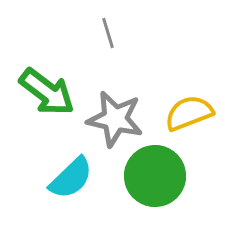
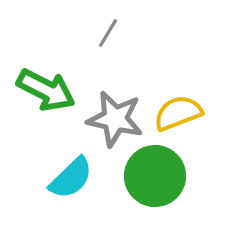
gray line: rotated 48 degrees clockwise
green arrow: moved 1 px left, 2 px up; rotated 10 degrees counterclockwise
yellow semicircle: moved 11 px left
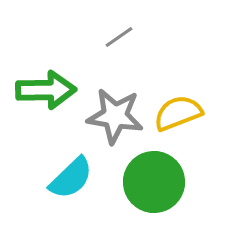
gray line: moved 11 px right, 4 px down; rotated 24 degrees clockwise
green arrow: rotated 28 degrees counterclockwise
gray star: moved 3 px up; rotated 4 degrees counterclockwise
green circle: moved 1 px left, 6 px down
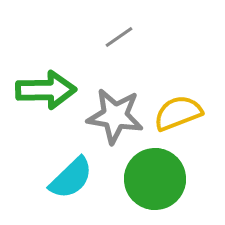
green circle: moved 1 px right, 3 px up
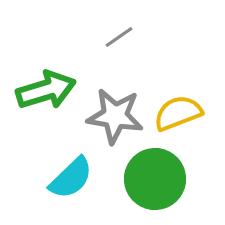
green arrow: rotated 16 degrees counterclockwise
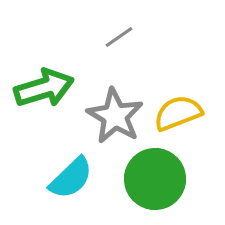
green arrow: moved 2 px left, 2 px up
gray star: rotated 22 degrees clockwise
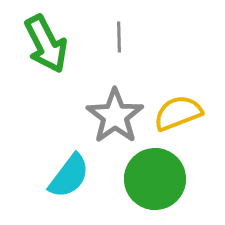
gray line: rotated 56 degrees counterclockwise
green arrow: moved 2 px right, 44 px up; rotated 80 degrees clockwise
gray star: rotated 6 degrees clockwise
cyan semicircle: moved 2 px left, 2 px up; rotated 9 degrees counterclockwise
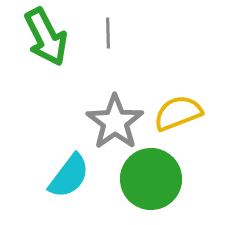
gray line: moved 11 px left, 4 px up
green arrow: moved 7 px up
gray star: moved 6 px down
green circle: moved 4 px left
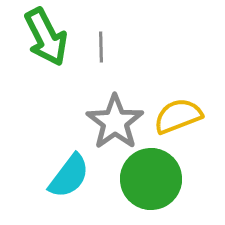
gray line: moved 7 px left, 14 px down
yellow semicircle: moved 3 px down
